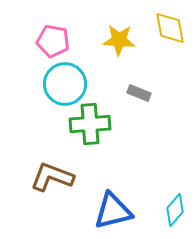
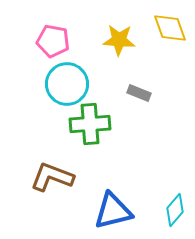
yellow diamond: rotated 9 degrees counterclockwise
cyan circle: moved 2 px right
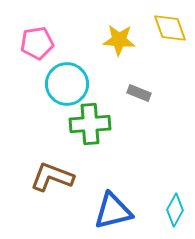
pink pentagon: moved 16 px left, 2 px down; rotated 20 degrees counterclockwise
cyan diamond: rotated 12 degrees counterclockwise
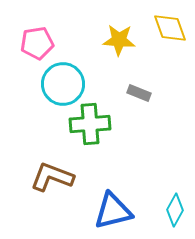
cyan circle: moved 4 px left
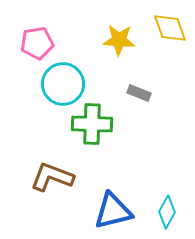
green cross: moved 2 px right; rotated 6 degrees clockwise
cyan diamond: moved 8 px left, 2 px down
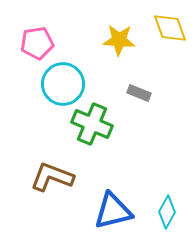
green cross: rotated 21 degrees clockwise
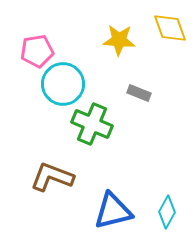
pink pentagon: moved 8 px down
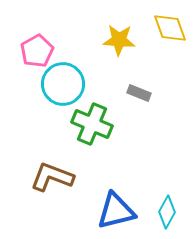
pink pentagon: rotated 20 degrees counterclockwise
blue triangle: moved 3 px right
